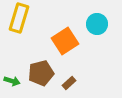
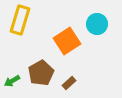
yellow rectangle: moved 1 px right, 2 px down
orange square: moved 2 px right
brown pentagon: rotated 15 degrees counterclockwise
green arrow: rotated 133 degrees clockwise
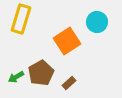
yellow rectangle: moved 1 px right, 1 px up
cyan circle: moved 2 px up
green arrow: moved 4 px right, 4 px up
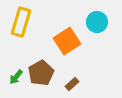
yellow rectangle: moved 3 px down
green arrow: rotated 21 degrees counterclockwise
brown rectangle: moved 3 px right, 1 px down
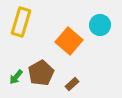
cyan circle: moved 3 px right, 3 px down
orange square: moved 2 px right; rotated 16 degrees counterclockwise
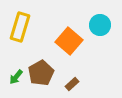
yellow rectangle: moved 1 px left, 5 px down
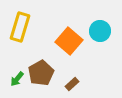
cyan circle: moved 6 px down
green arrow: moved 1 px right, 2 px down
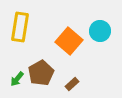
yellow rectangle: rotated 8 degrees counterclockwise
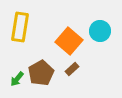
brown rectangle: moved 15 px up
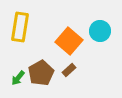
brown rectangle: moved 3 px left, 1 px down
green arrow: moved 1 px right, 1 px up
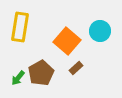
orange square: moved 2 px left
brown rectangle: moved 7 px right, 2 px up
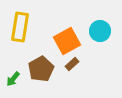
orange square: rotated 20 degrees clockwise
brown rectangle: moved 4 px left, 4 px up
brown pentagon: moved 4 px up
green arrow: moved 5 px left, 1 px down
